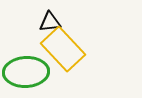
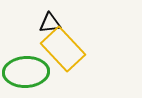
black triangle: moved 1 px down
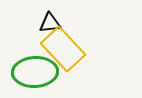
green ellipse: moved 9 px right
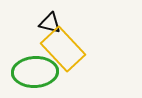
black triangle: rotated 20 degrees clockwise
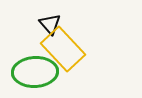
black triangle: moved 1 px down; rotated 35 degrees clockwise
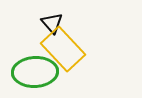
black triangle: moved 2 px right, 1 px up
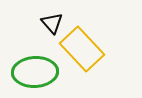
yellow rectangle: moved 19 px right
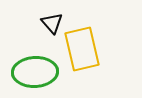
yellow rectangle: rotated 30 degrees clockwise
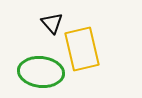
green ellipse: moved 6 px right; rotated 9 degrees clockwise
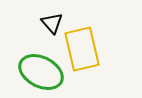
green ellipse: rotated 21 degrees clockwise
